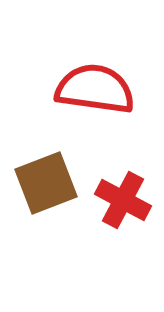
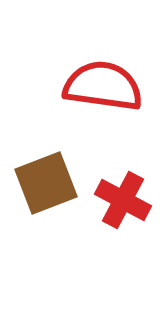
red semicircle: moved 8 px right, 3 px up
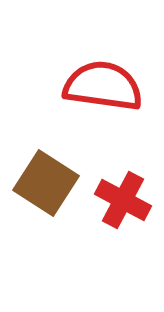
brown square: rotated 36 degrees counterclockwise
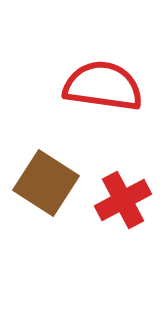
red cross: rotated 34 degrees clockwise
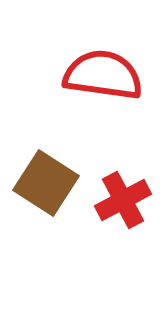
red semicircle: moved 11 px up
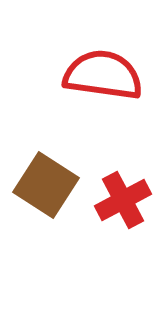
brown square: moved 2 px down
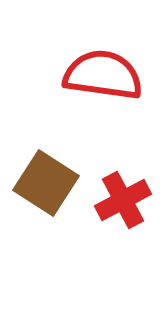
brown square: moved 2 px up
